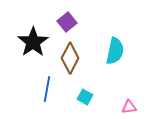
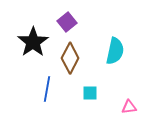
cyan square: moved 5 px right, 4 px up; rotated 28 degrees counterclockwise
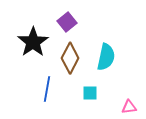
cyan semicircle: moved 9 px left, 6 px down
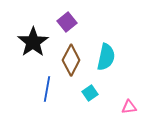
brown diamond: moved 1 px right, 2 px down
cyan square: rotated 35 degrees counterclockwise
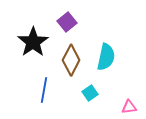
blue line: moved 3 px left, 1 px down
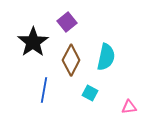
cyan square: rotated 28 degrees counterclockwise
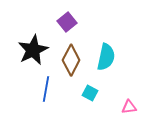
black star: moved 8 px down; rotated 8 degrees clockwise
blue line: moved 2 px right, 1 px up
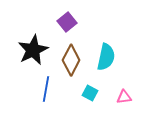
pink triangle: moved 5 px left, 10 px up
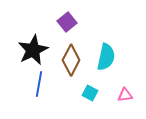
blue line: moved 7 px left, 5 px up
pink triangle: moved 1 px right, 2 px up
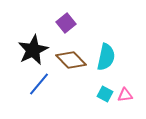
purple square: moved 1 px left, 1 px down
brown diamond: rotated 72 degrees counterclockwise
blue line: rotated 30 degrees clockwise
cyan square: moved 15 px right, 1 px down
